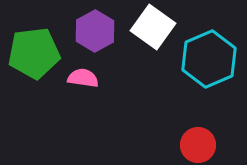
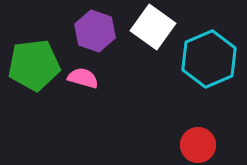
purple hexagon: rotated 12 degrees counterclockwise
green pentagon: moved 12 px down
pink semicircle: rotated 8 degrees clockwise
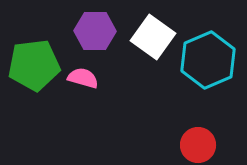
white square: moved 10 px down
purple hexagon: rotated 18 degrees counterclockwise
cyan hexagon: moved 1 px left, 1 px down
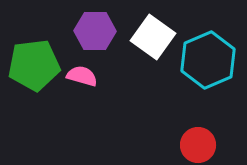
pink semicircle: moved 1 px left, 2 px up
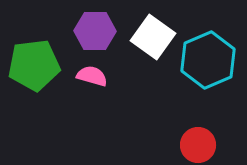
pink semicircle: moved 10 px right
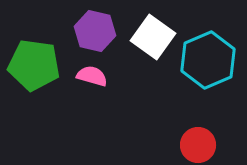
purple hexagon: rotated 12 degrees clockwise
green pentagon: rotated 15 degrees clockwise
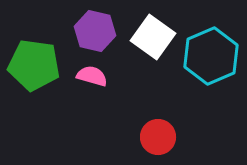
cyan hexagon: moved 3 px right, 4 px up
red circle: moved 40 px left, 8 px up
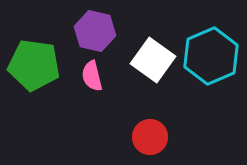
white square: moved 23 px down
pink semicircle: rotated 120 degrees counterclockwise
red circle: moved 8 px left
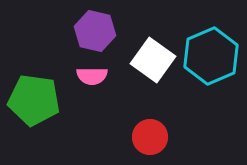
green pentagon: moved 35 px down
pink semicircle: rotated 76 degrees counterclockwise
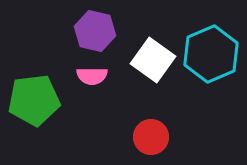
cyan hexagon: moved 2 px up
green pentagon: rotated 15 degrees counterclockwise
red circle: moved 1 px right
